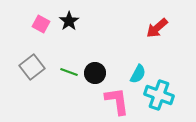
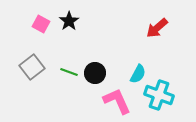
pink L-shape: rotated 16 degrees counterclockwise
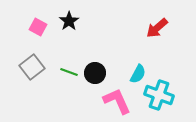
pink square: moved 3 px left, 3 px down
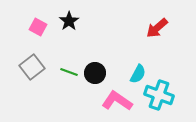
pink L-shape: rotated 32 degrees counterclockwise
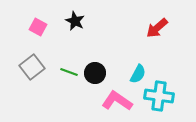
black star: moved 6 px right; rotated 12 degrees counterclockwise
cyan cross: moved 1 px down; rotated 12 degrees counterclockwise
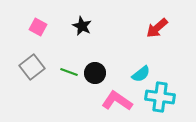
black star: moved 7 px right, 5 px down
cyan semicircle: moved 3 px right; rotated 24 degrees clockwise
cyan cross: moved 1 px right, 1 px down
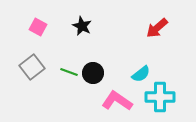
black circle: moved 2 px left
cyan cross: rotated 8 degrees counterclockwise
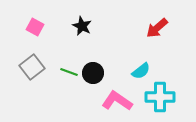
pink square: moved 3 px left
cyan semicircle: moved 3 px up
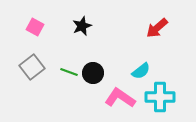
black star: rotated 24 degrees clockwise
pink L-shape: moved 3 px right, 3 px up
